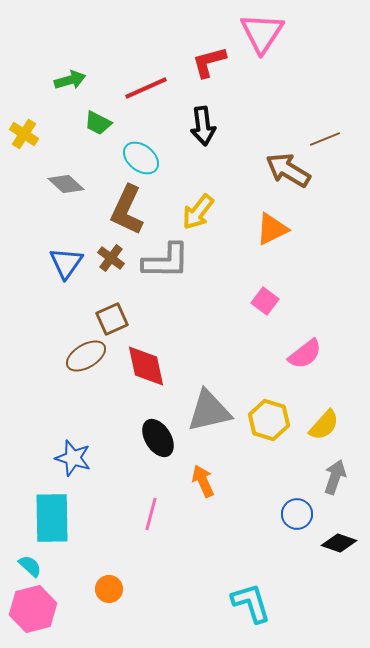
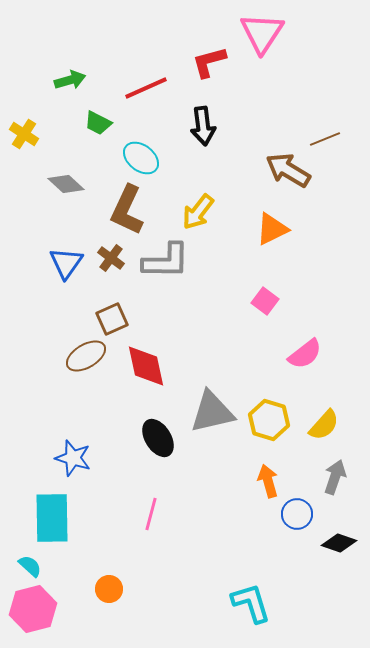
gray triangle: moved 3 px right, 1 px down
orange arrow: moved 65 px right; rotated 8 degrees clockwise
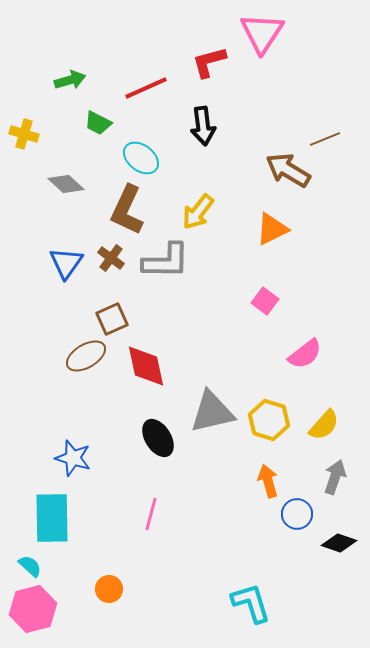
yellow cross: rotated 16 degrees counterclockwise
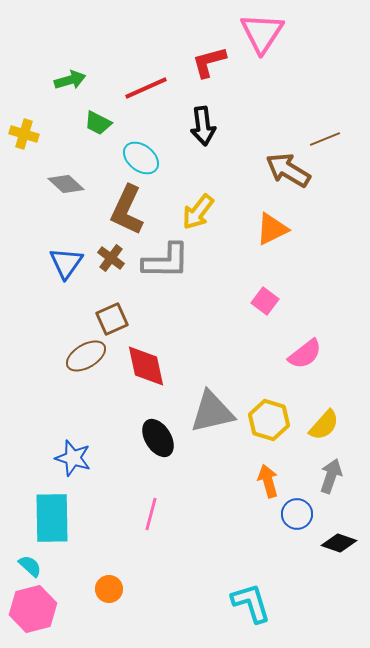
gray arrow: moved 4 px left, 1 px up
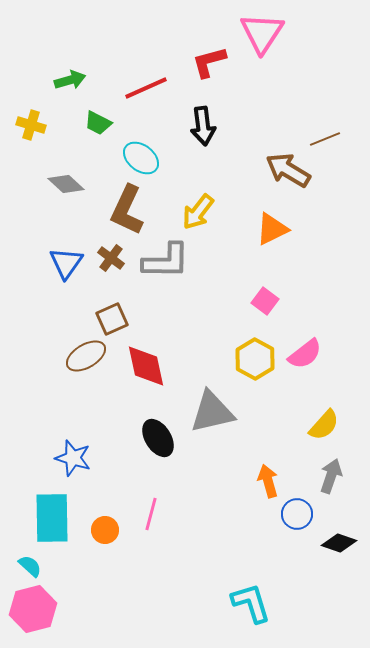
yellow cross: moved 7 px right, 9 px up
yellow hexagon: moved 14 px left, 61 px up; rotated 12 degrees clockwise
orange circle: moved 4 px left, 59 px up
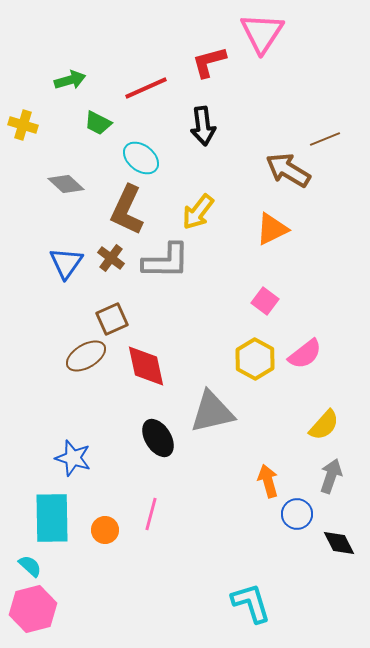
yellow cross: moved 8 px left
black diamond: rotated 44 degrees clockwise
